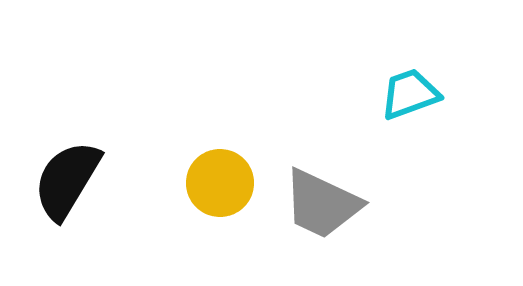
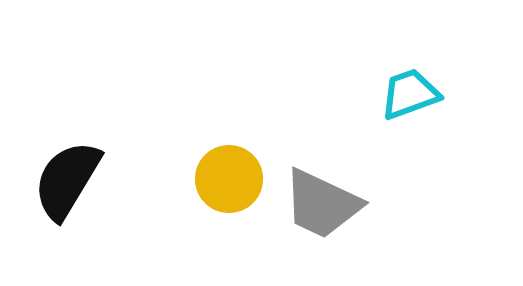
yellow circle: moved 9 px right, 4 px up
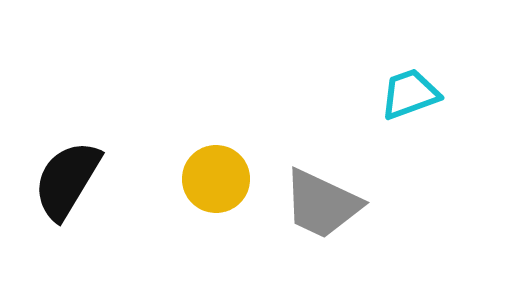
yellow circle: moved 13 px left
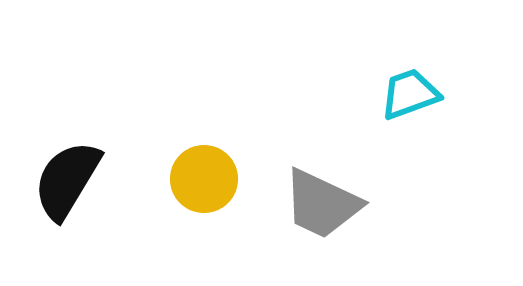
yellow circle: moved 12 px left
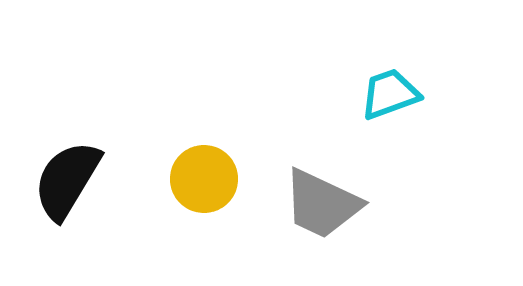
cyan trapezoid: moved 20 px left
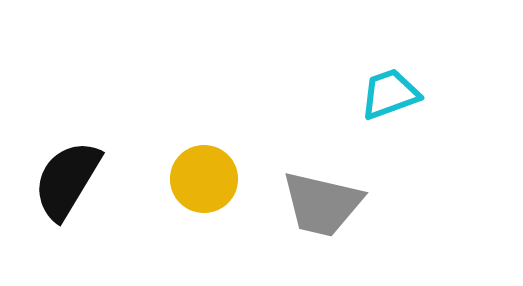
gray trapezoid: rotated 12 degrees counterclockwise
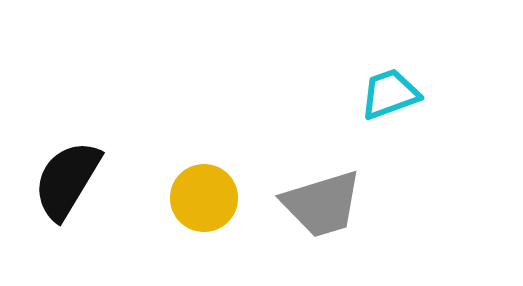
yellow circle: moved 19 px down
gray trapezoid: rotated 30 degrees counterclockwise
